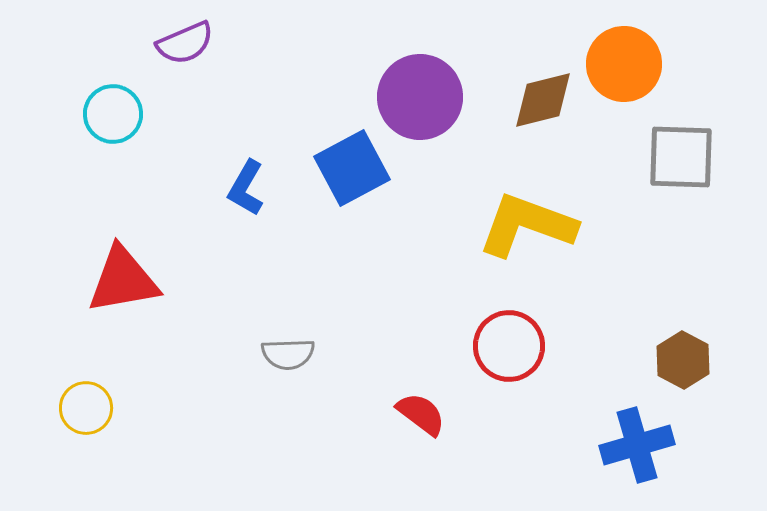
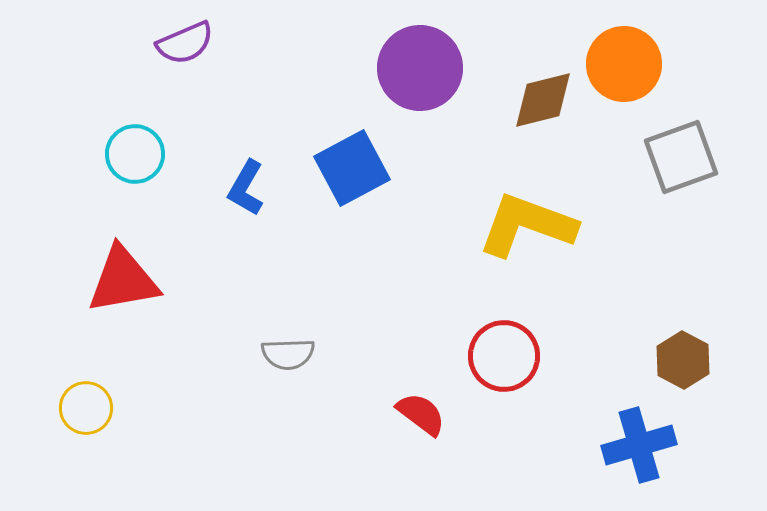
purple circle: moved 29 px up
cyan circle: moved 22 px right, 40 px down
gray square: rotated 22 degrees counterclockwise
red circle: moved 5 px left, 10 px down
blue cross: moved 2 px right
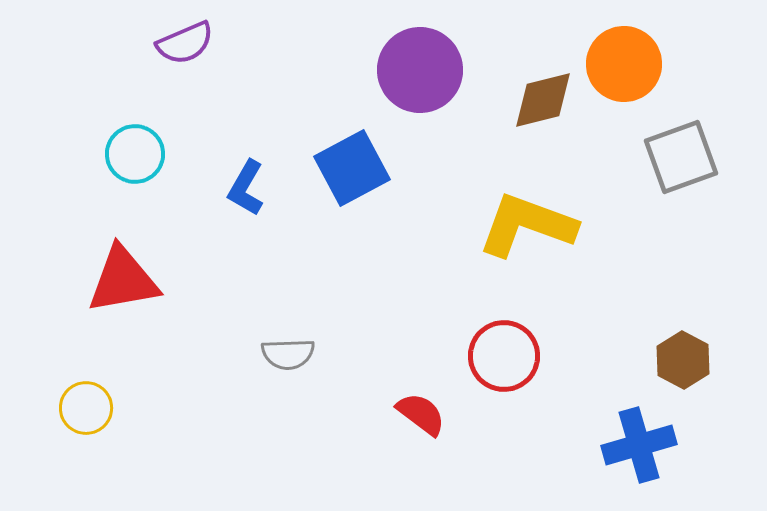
purple circle: moved 2 px down
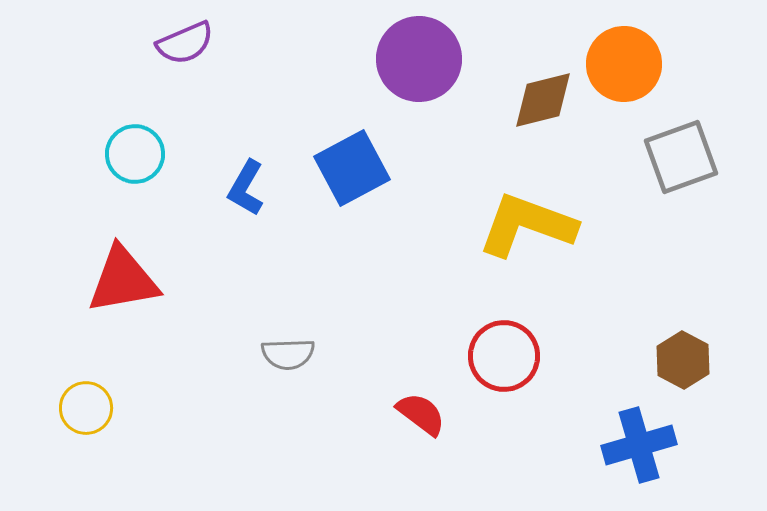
purple circle: moved 1 px left, 11 px up
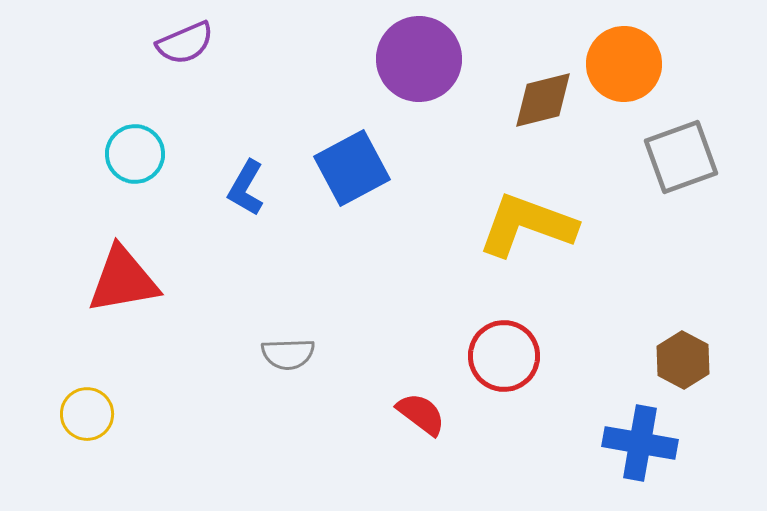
yellow circle: moved 1 px right, 6 px down
blue cross: moved 1 px right, 2 px up; rotated 26 degrees clockwise
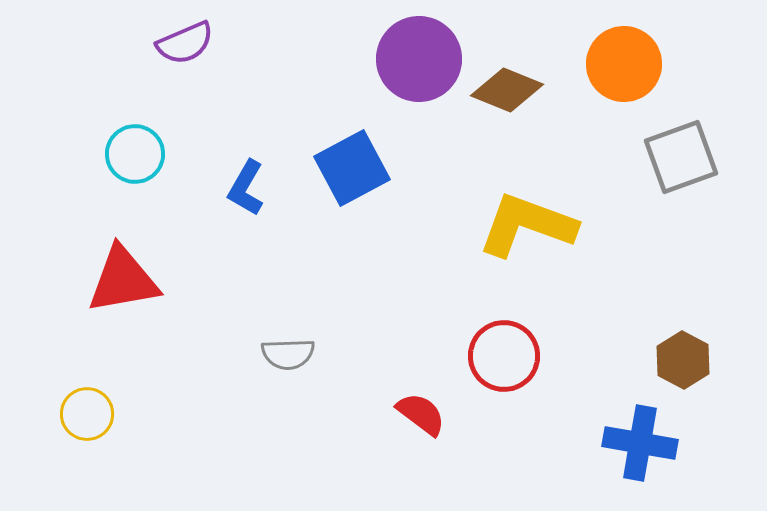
brown diamond: moved 36 px left, 10 px up; rotated 36 degrees clockwise
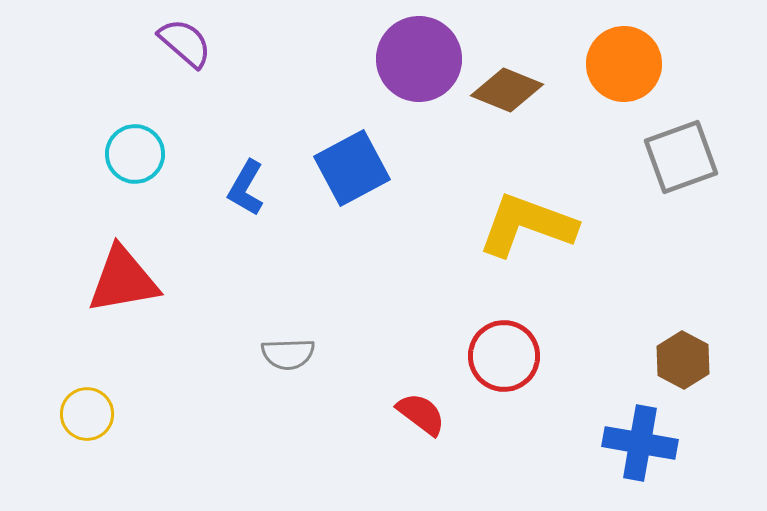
purple semicircle: rotated 116 degrees counterclockwise
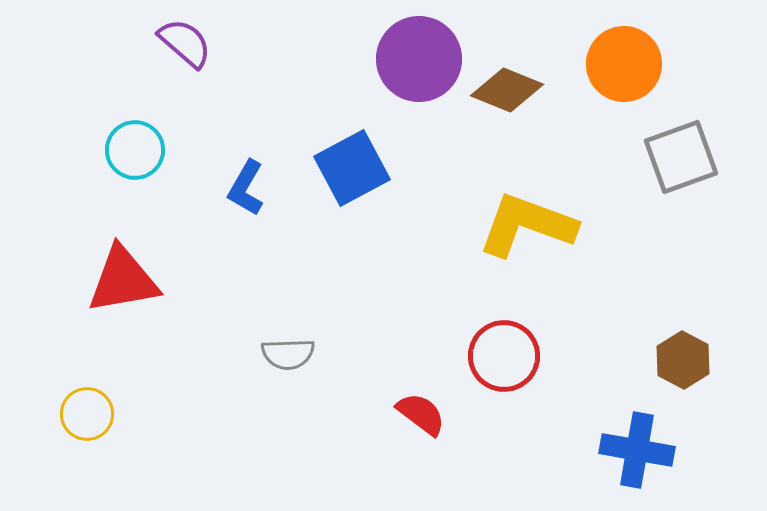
cyan circle: moved 4 px up
blue cross: moved 3 px left, 7 px down
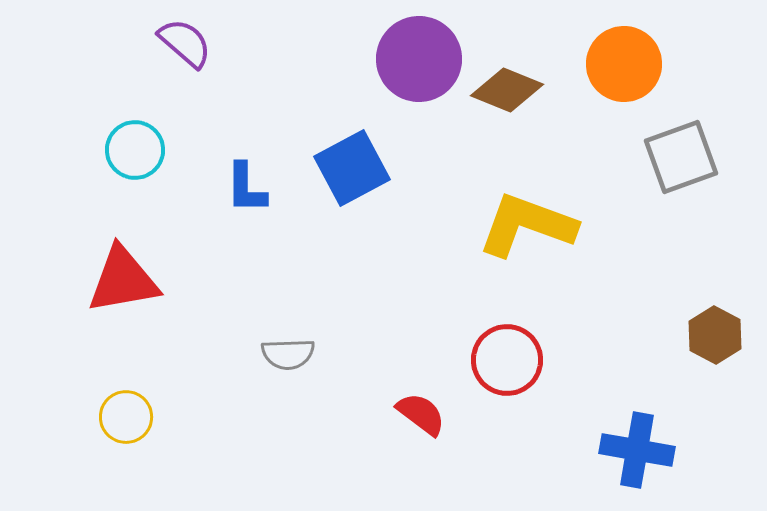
blue L-shape: rotated 30 degrees counterclockwise
red circle: moved 3 px right, 4 px down
brown hexagon: moved 32 px right, 25 px up
yellow circle: moved 39 px right, 3 px down
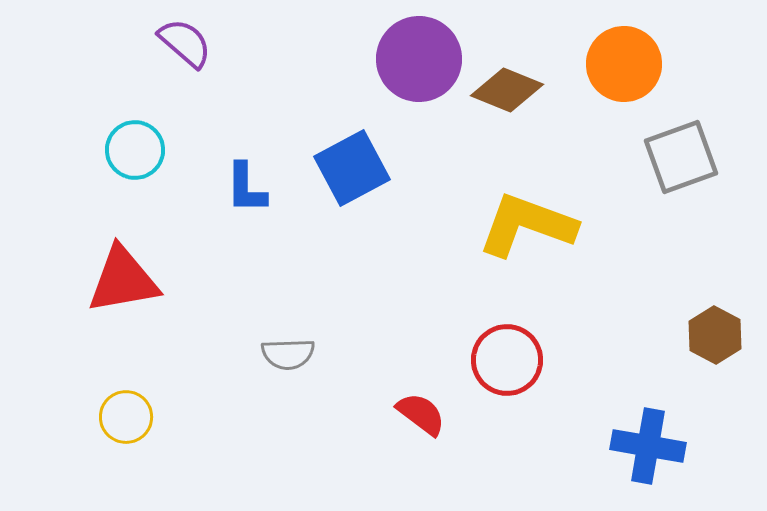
blue cross: moved 11 px right, 4 px up
